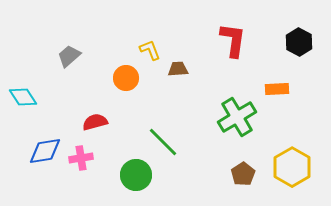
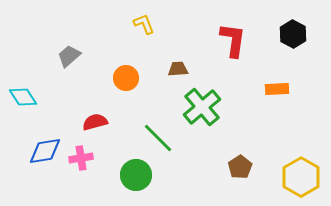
black hexagon: moved 6 px left, 8 px up
yellow L-shape: moved 6 px left, 26 px up
green cross: moved 35 px left, 10 px up; rotated 9 degrees counterclockwise
green line: moved 5 px left, 4 px up
yellow hexagon: moved 9 px right, 10 px down
brown pentagon: moved 3 px left, 7 px up
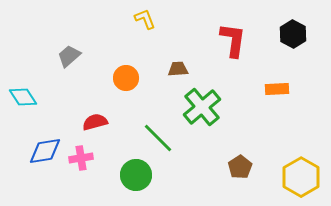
yellow L-shape: moved 1 px right, 5 px up
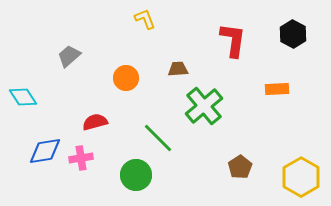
green cross: moved 2 px right, 1 px up
